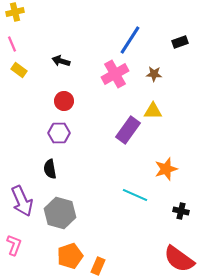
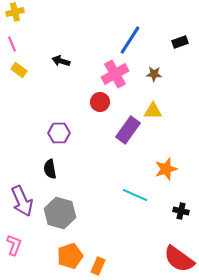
red circle: moved 36 px right, 1 px down
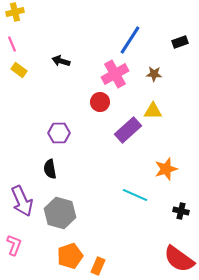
purple rectangle: rotated 12 degrees clockwise
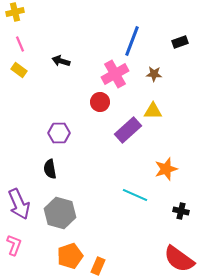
blue line: moved 2 px right, 1 px down; rotated 12 degrees counterclockwise
pink line: moved 8 px right
purple arrow: moved 3 px left, 3 px down
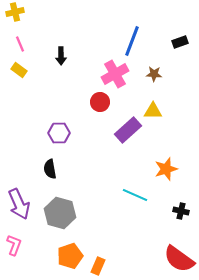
black arrow: moved 5 px up; rotated 108 degrees counterclockwise
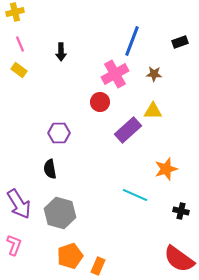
black arrow: moved 4 px up
purple arrow: rotated 8 degrees counterclockwise
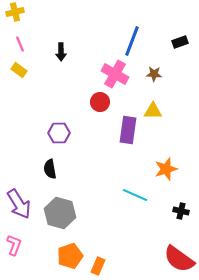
pink cross: rotated 32 degrees counterclockwise
purple rectangle: rotated 40 degrees counterclockwise
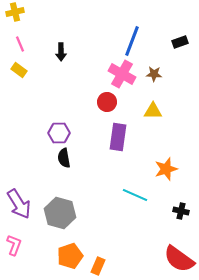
pink cross: moved 7 px right
red circle: moved 7 px right
purple rectangle: moved 10 px left, 7 px down
black semicircle: moved 14 px right, 11 px up
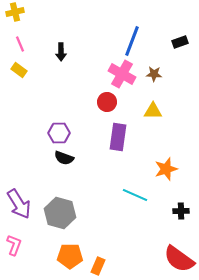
black semicircle: rotated 60 degrees counterclockwise
black cross: rotated 14 degrees counterclockwise
orange pentagon: rotated 20 degrees clockwise
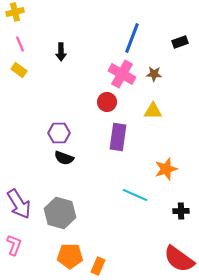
blue line: moved 3 px up
